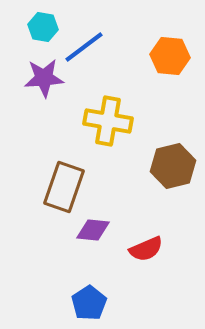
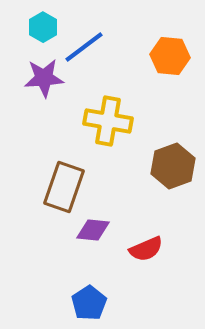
cyan hexagon: rotated 20 degrees clockwise
brown hexagon: rotated 6 degrees counterclockwise
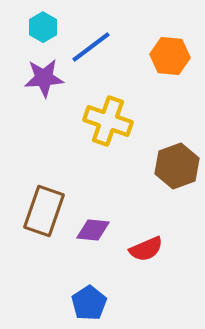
blue line: moved 7 px right
yellow cross: rotated 9 degrees clockwise
brown hexagon: moved 4 px right
brown rectangle: moved 20 px left, 24 px down
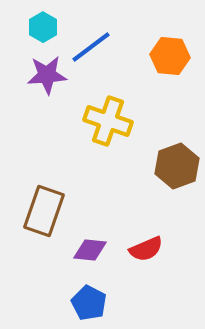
purple star: moved 3 px right, 3 px up
purple diamond: moved 3 px left, 20 px down
blue pentagon: rotated 12 degrees counterclockwise
